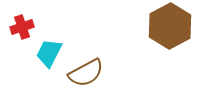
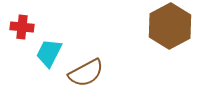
red cross: rotated 25 degrees clockwise
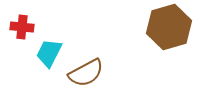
brown hexagon: moved 1 px left, 1 px down; rotated 12 degrees clockwise
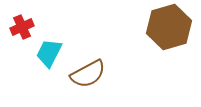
red cross: rotated 30 degrees counterclockwise
brown semicircle: moved 2 px right, 1 px down
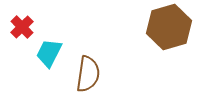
red cross: rotated 20 degrees counterclockwise
brown semicircle: rotated 54 degrees counterclockwise
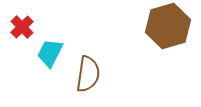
brown hexagon: moved 1 px left, 1 px up
cyan trapezoid: moved 1 px right
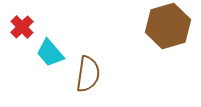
cyan trapezoid: rotated 68 degrees counterclockwise
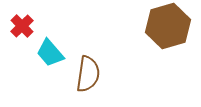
red cross: moved 1 px up
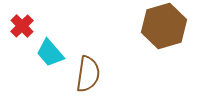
brown hexagon: moved 4 px left
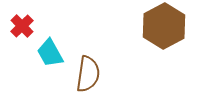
brown hexagon: rotated 12 degrees counterclockwise
cyan trapezoid: rotated 12 degrees clockwise
